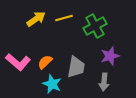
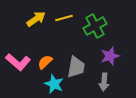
cyan star: moved 2 px right
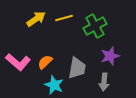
gray trapezoid: moved 1 px right, 1 px down
cyan star: moved 1 px down
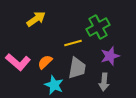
yellow line: moved 9 px right, 25 px down
green cross: moved 3 px right, 1 px down
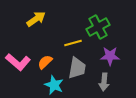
purple star: rotated 18 degrees clockwise
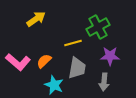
orange semicircle: moved 1 px left, 1 px up
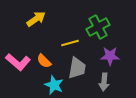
yellow line: moved 3 px left
orange semicircle: rotated 91 degrees counterclockwise
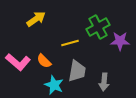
purple star: moved 10 px right, 15 px up
gray trapezoid: moved 3 px down
